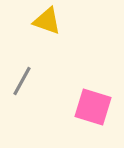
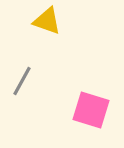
pink square: moved 2 px left, 3 px down
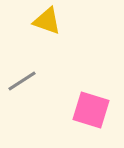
gray line: rotated 28 degrees clockwise
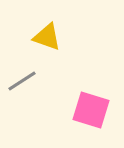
yellow triangle: moved 16 px down
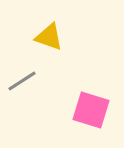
yellow triangle: moved 2 px right
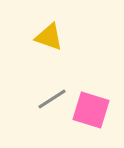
gray line: moved 30 px right, 18 px down
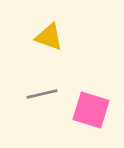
gray line: moved 10 px left, 5 px up; rotated 20 degrees clockwise
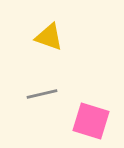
pink square: moved 11 px down
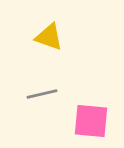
pink square: rotated 12 degrees counterclockwise
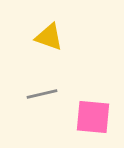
pink square: moved 2 px right, 4 px up
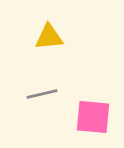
yellow triangle: rotated 24 degrees counterclockwise
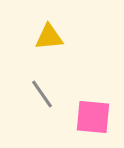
gray line: rotated 68 degrees clockwise
